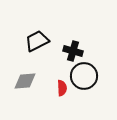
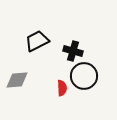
gray diamond: moved 8 px left, 1 px up
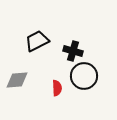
red semicircle: moved 5 px left
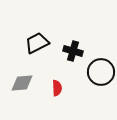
black trapezoid: moved 2 px down
black circle: moved 17 px right, 4 px up
gray diamond: moved 5 px right, 3 px down
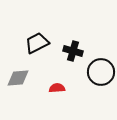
gray diamond: moved 4 px left, 5 px up
red semicircle: rotated 91 degrees counterclockwise
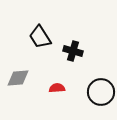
black trapezoid: moved 3 px right, 6 px up; rotated 95 degrees counterclockwise
black circle: moved 20 px down
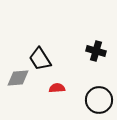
black trapezoid: moved 22 px down
black cross: moved 23 px right
black circle: moved 2 px left, 8 px down
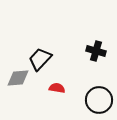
black trapezoid: rotated 75 degrees clockwise
red semicircle: rotated 14 degrees clockwise
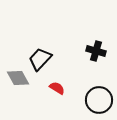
gray diamond: rotated 65 degrees clockwise
red semicircle: rotated 21 degrees clockwise
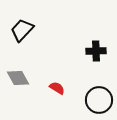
black cross: rotated 18 degrees counterclockwise
black trapezoid: moved 18 px left, 29 px up
